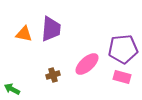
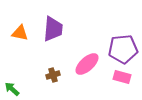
purple trapezoid: moved 2 px right
orange triangle: moved 4 px left, 1 px up
green arrow: rotated 14 degrees clockwise
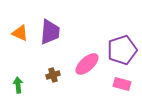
purple trapezoid: moved 3 px left, 3 px down
orange triangle: rotated 12 degrees clockwise
purple pentagon: moved 1 px left, 1 px down; rotated 12 degrees counterclockwise
pink rectangle: moved 7 px down
green arrow: moved 6 px right, 4 px up; rotated 42 degrees clockwise
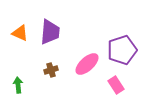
brown cross: moved 2 px left, 5 px up
pink rectangle: moved 6 px left, 1 px down; rotated 42 degrees clockwise
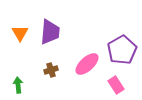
orange triangle: rotated 36 degrees clockwise
purple pentagon: rotated 12 degrees counterclockwise
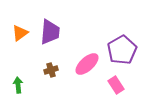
orange triangle: rotated 24 degrees clockwise
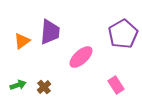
orange triangle: moved 2 px right, 8 px down
purple pentagon: moved 1 px right, 16 px up
pink ellipse: moved 6 px left, 7 px up
brown cross: moved 7 px left, 17 px down; rotated 24 degrees counterclockwise
green arrow: rotated 77 degrees clockwise
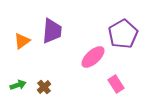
purple trapezoid: moved 2 px right, 1 px up
pink ellipse: moved 12 px right
pink rectangle: moved 1 px up
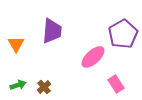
orange triangle: moved 6 px left, 3 px down; rotated 24 degrees counterclockwise
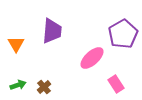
pink ellipse: moved 1 px left, 1 px down
